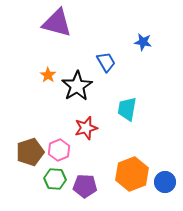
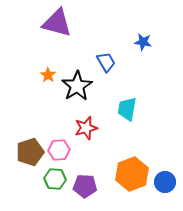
pink hexagon: rotated 20 degrees clockwise
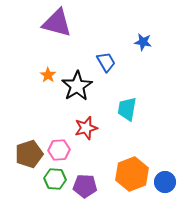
brown pentagon: moved 1 px left, 2 px down
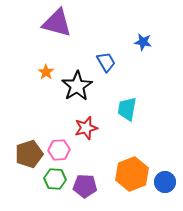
orange star: moved 2 px left, 3 px up
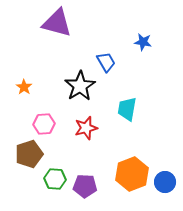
orange star: moved 22 px left, 15 px down
black star: moved 3 px right
pink hexagon: moved 15 px left, 26 px up
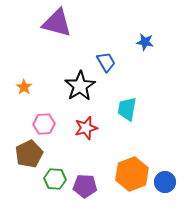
blue star: moved 2 px right
brown pentagon: rotated 8 degrees counterclockwise
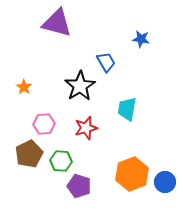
blue star: moved 4 px left, 3 px up
green hexagon: moved 6 px right, 18 px up
purple pentagon: moved 6 px left; rotated 15 degrees clockwise
